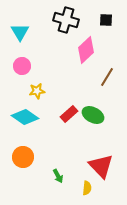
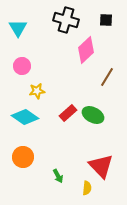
cyan triangle: moved 2 px left, 4 px up
red rectangle: moved 1 px left, 1 px up
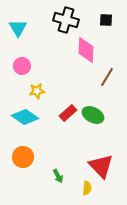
pink diamond: rotated 44 degrees counterclockwise
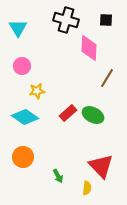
pink diamond: moved 3 px right, 2 px up
brown line: moved 1 px down
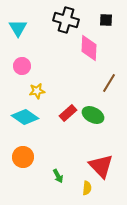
brown line: moved 2 px right, 5 px down
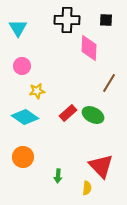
black cross: moved 1 px right; rotated 15 degrees counterclockwise
green arrow: rotated 32 degrees clockwise
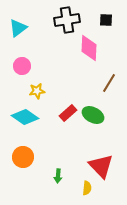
black cross: rotated 10 degrees counterclockwise
cyan triangle: rotated 24 degrees clockwise
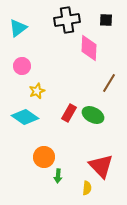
yellow star: rotated 14 degrees counterclockwise
red rectangle: moved 1 px right; rotated 18 degrees counterclockwise
orange circle: moved 21 px right
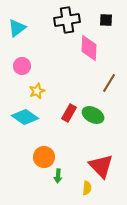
cyan triangle: moved 1 px left
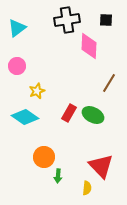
pink diamond: moved 2 px up
pink circle: moved 5 px left
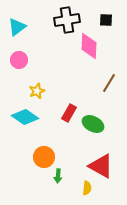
cyan triangle: moved 1 px up
pink circle: moved 2 px right, 6 px up
green ellipse: moved 9 px down
red triangle: rotated 16 degrees counterclockwise
